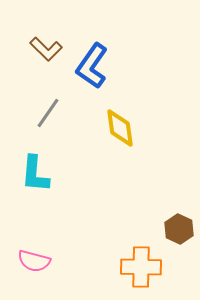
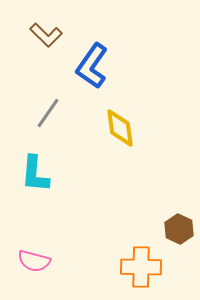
brown L-shape: moved 14 px up
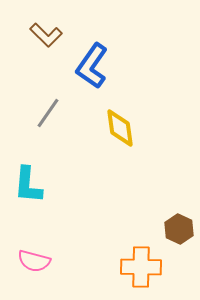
cyan L-shape: moved 7 px left, 11 px down
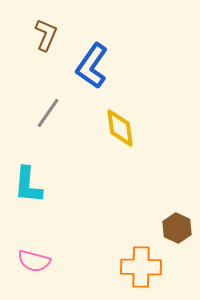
brown L-shape: rotated 112 degrees counterclockwise
brown hexagon: moved 2 px left, 1 px up
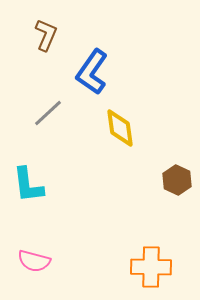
blue L-shape: moved 6 px down
gray line: rotated 12 degrees clockwise
cyan L-shape: rotated 12 degrees counterclockwise
brown hexagon: moved 48 px up
orange cross: moved 10 px right
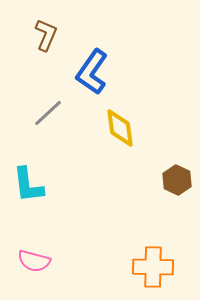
orange cross: moved 2 px right
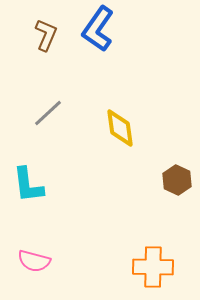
blue L-shape: moved 6 px right, 43 px up
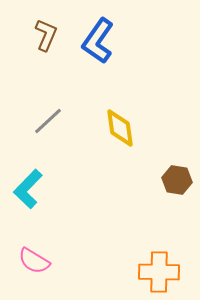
blue L-shape: moved 12 px down
gray line: moved 8 px down
brown hexagon: rotated 16 degrees counterclockwise
cyan L-shape: moved 4 px down; rotated 51 degrees clockwise
pink semicircle: rotated 16 degrees clockwise
orange cross: moved 6 px right, 5 px down
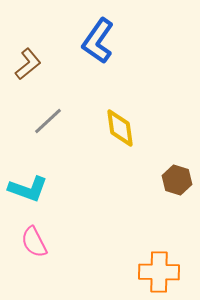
brown L-shape: moved 18 px left, 29 px down; rotated 28 degrees clockwise
brown hexagon: rotated 8 degrees clockwise
cyan L-shape: rotated 114 degrees counterclockwise
pink semicircle: moved 19 px up; rotated 32 degrees clockwise
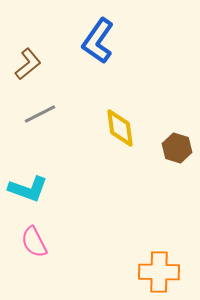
gray line: moved 8 px left, 7 px up; rotated 16 degrees clockwise
brown hexagon: moved 32 px up
